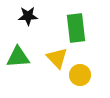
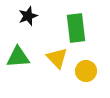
black star: rotated 18 degrees counterclockwise
yellow circle: moved 6 px right, 4 px up
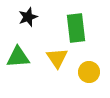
black star: moved 1 px down
yellow triangle: rotated 10 degrees clockwise
yellow circle: moved 3 px right, 1 px down
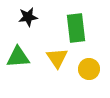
black star: rotated 12 degrees clockwise
yellow circle: moved 3 px up
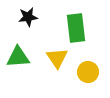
yellow circle: moved 1 px left, 3 px down
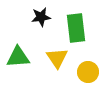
black star: moved 13 px right
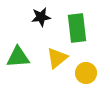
green rectangle: moved 1 px right
yellow triangle: rotated 25 degrees clockwise
yellow circle: moved 2 px left, 1 px down
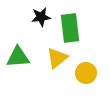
green rectangle: moved 7 px left
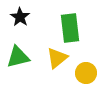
black star: moved 21 px left; rotated 30 degrees counterclockwise
green triangle: rotated 10 degrees counterclockwise
